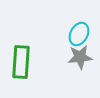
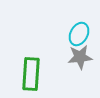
green rectangle: moved 10 px right, 12 px down
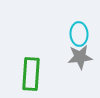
cyan ellipse: rotated 30 degrees counterclockwise
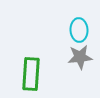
cyan ellipse: moved 4 px up
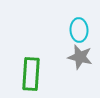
gray star: rotated 20 degrees clockwise
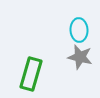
green rectangle: rotated 12 degrees clockwise
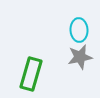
gray star: rotated 25 degrees counterclockwise
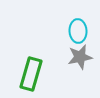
cyan ellipse: moved 1 px left, 1 px down
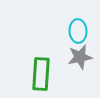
green rectangle: moved 10 px right; rotated 12 degrees counterclockwise
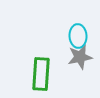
cyan ellipse: moved 5 px down
